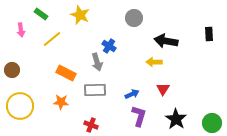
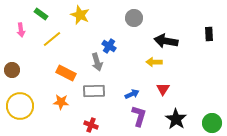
gray rectangle: moved 1 px left, 1 px down
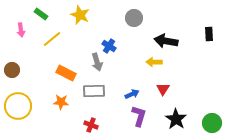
yellow circle: moved 2 px left
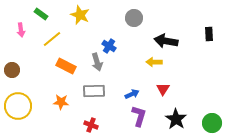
orange rectangle: moved 7 px up
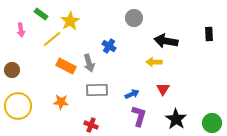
yellow star: moved 10 px left, 6 px down; rotated 18 degrees clockwise
gray arrow: moved 8 px left, 1 px down
gray rectangle: moved 3 px right, 1 px up
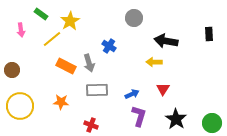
yellow circle: moved 2 px right
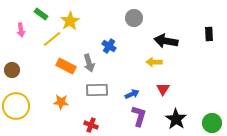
yellow circle: moved 4 px left
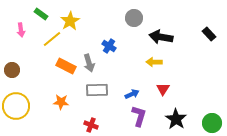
black rectangle: rotated 40 degrees counterclockwise
black arrow: moved 5 px left, 4 px up
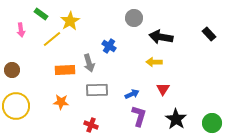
orange rectangle: moved 1 px left, 4 px down; rotated 30 degrees counterclockwise
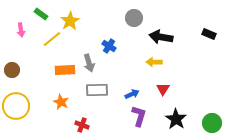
black rectangle: rotated 24 degrees counterclockwise
orange star: rotated 21 degrees clockwise
red cross: moved 9 px left
